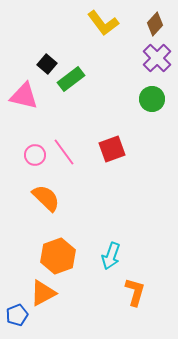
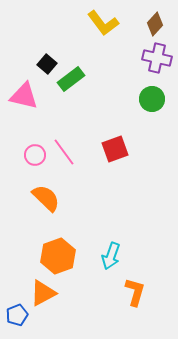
purple cross: rotated 32 degrees counterclockwise
red square: moved 3 px right
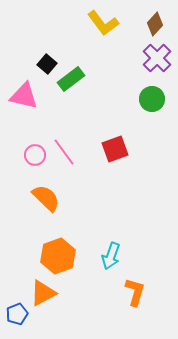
purple cross: rotated 32 degrees clockwise
blue pentagon: moved 1 px up
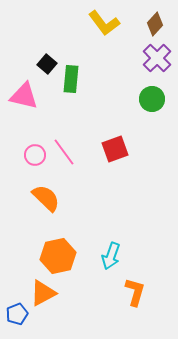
yellow L-shape: moved 1 px right
green rectangle: rotated 48 degrees counterclockwise
orange hexagon: rotated 8 degrees clockwise
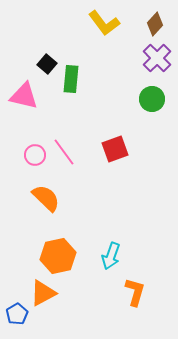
blue pentagon: rotated 10 degrees counterclockwise
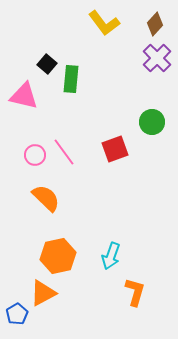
green circle: moved 23 px down
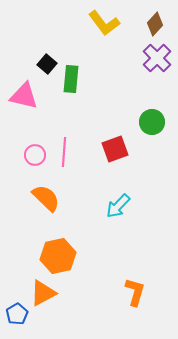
pink line: rotated 40 degrees clockwise
cyan arrow: moved 7 px right, 50 px up; rotated 24 degrees clockwise
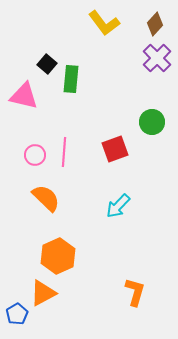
orange hexagon: rotated 12 degrees counterclockwise
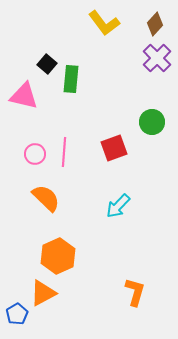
red square: moved 1 px left, 1 px up
pink circle: moved 1 px up
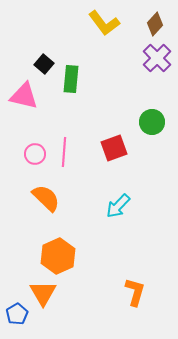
black square: moved 3 px left
orange triangle: rotated 32 degrees counterclockwise
